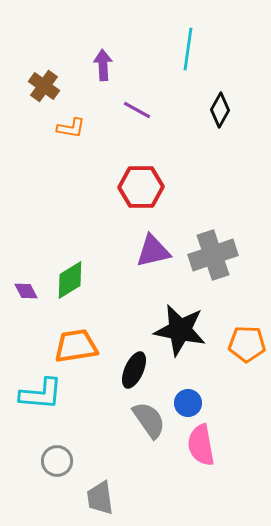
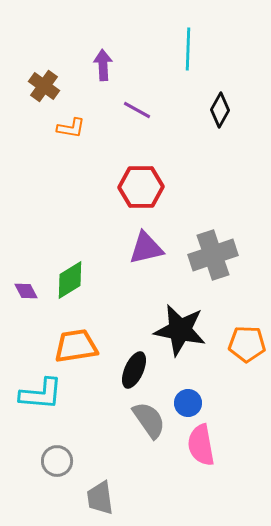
cyan line: rotated 6 degrees counterclockwise
purple triangle: moved 7 px left, 3 px up
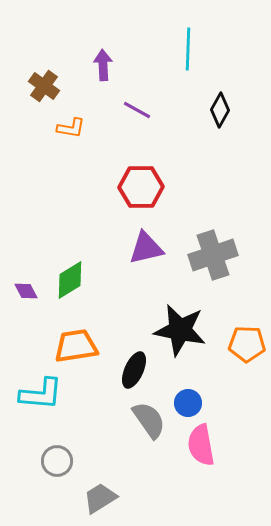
gray trapezoid: rotated 66 degrees clockwise
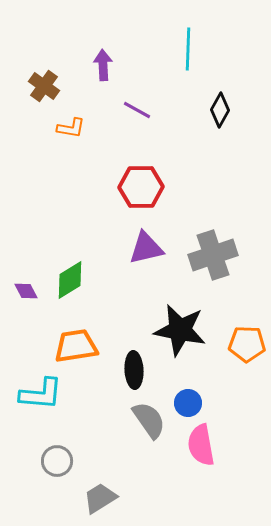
black ellipse: rotated 27 degrees counterclockwise
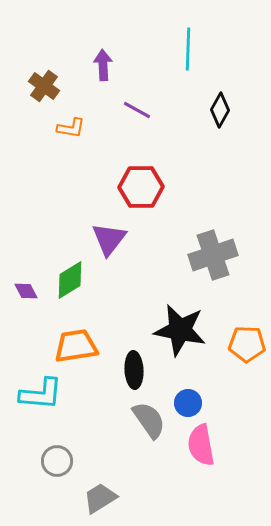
purple triangle: moved 37 px left, 9 px up; rotated 39 degrees counterclockwise
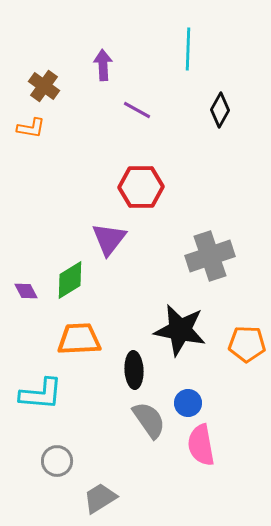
orange L-shape: moved 40 px left
gray cross: moved 3 px left, 1 px down
orange trapezoid: moved 3 px right, 7 px up; rotated 6 degrees clockwise
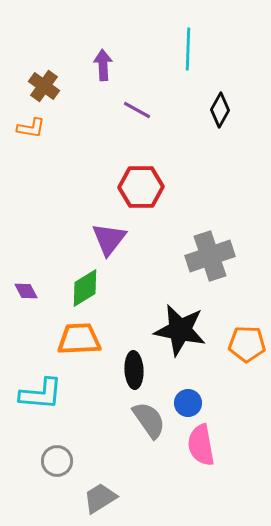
green diamond: moved 15 px right, 8 px down
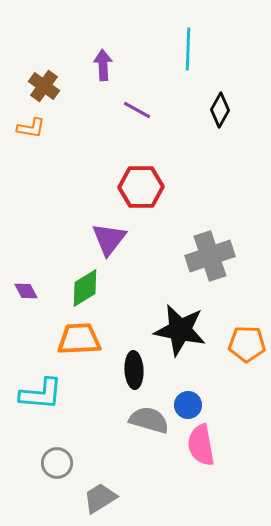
blue circle: moved 2 px down
gray semicircle: rotated 39 degrees counterclockwise
gray circle: moved 2 px down
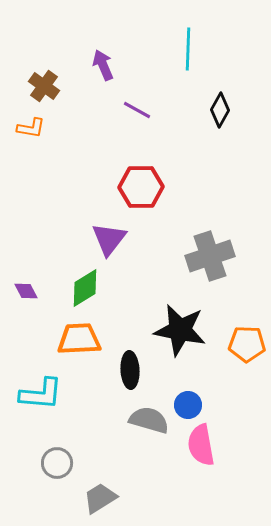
purple arrow: rotated 20 degrees counterclockwise
black ellipse: moved 4 px left
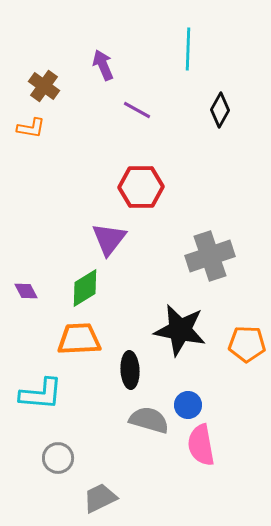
gray circle: moved 1 px right, 5 px up
gray trapezoid: rotated 6 degrees clockwise
